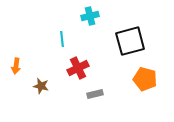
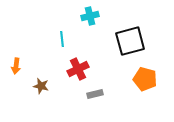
red cross: moved 1 px down
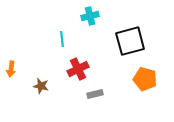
orange arrow: moved 5 px left, 3 px down
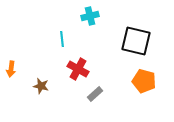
black square: moved 6 px right; rotated 28 degrees clockwise
red cross: rotated 35 degrees counterclockwise
orange pentagon: moved 1 px left, 2 px down
gray rectangle: rotated 28 degrees counterclockwise
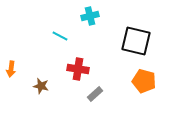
cyan line: moved 2 px left, 3 px up; rotated 56 degrees counterclockwise
red cross: rotated 20 degrees counterclockwise
